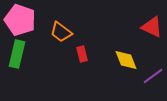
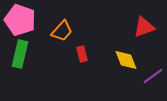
red triangle: moved 8 px left; rotated 45 degrees counterclockwise
orange trapezoid: moved 1 px right, 1 px up; rotated 85 degrees counterclockwise
green rectangle: moved 3 px right
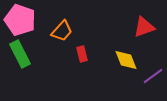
green rectangle: rotated 40 degrees counterclockwise
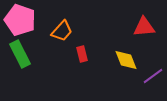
red triangle: rotated 15 degrees clockwise
